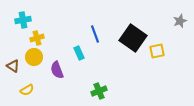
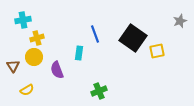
cyan rectangle: rotated 32 degrees clockwise
brown triangle: rotated 24 degrees clockwise
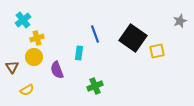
cyan cross: rotated 28 degrees counterclockwise
brown triangle: moved 1 px left, 1 px down
green cross: moved 4 px left, 5 px up
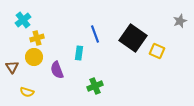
yellow square: rotated 35 degrees clockwise
yellow semicircle: moved 2 px down; rotated 48 degrees clockwise
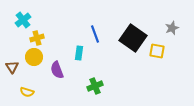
gray star: moved 8 px left, 7 px down
yellow square: rotated 14 degrees counterclockwise
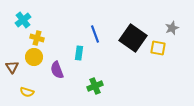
yellow cross: rotated 32 degrees clockwise
yellow square: moved 1 px right, 3 px up
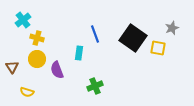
yellow circle: moved 3 px right, 2 px down
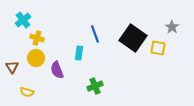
gray star: moved 1 px up; rotated 16 degrees counterclockwise
yellow circle: moved 1 px left, 1 px up
